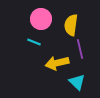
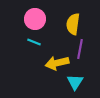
pink circle: moved 6 px left
yellow semicircle: moved 2 px right, 1 px up
purple line: rotated 24 degrees clockwise
cyan triangle: moved 2 px left; rotated 18 degrees clockwise
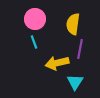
cyan line: rotated 48 degrees clockwise
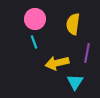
purple line: moved 7 px right, 4 px down
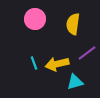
cyan line: moved 21 px down
purple line: rotated 42 degrees clockwise
yellow arrow: moved 1 px down
cyan triangle: rotated 42 degrees clockwise
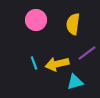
pink circle: moved 1 px right, 1 px down
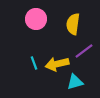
pink circle: moved 1 px up
purple line: moved 3 px left, 2 px up
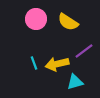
yellow semicircle: moved 5 px left, 2 px up; rotated 65 degrees counterclockwise
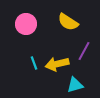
pink circle: moved 10 px left, 5 px down
purple line: rotated 24 degrees counterclockwise
cyan triangle: moved 3 px down
